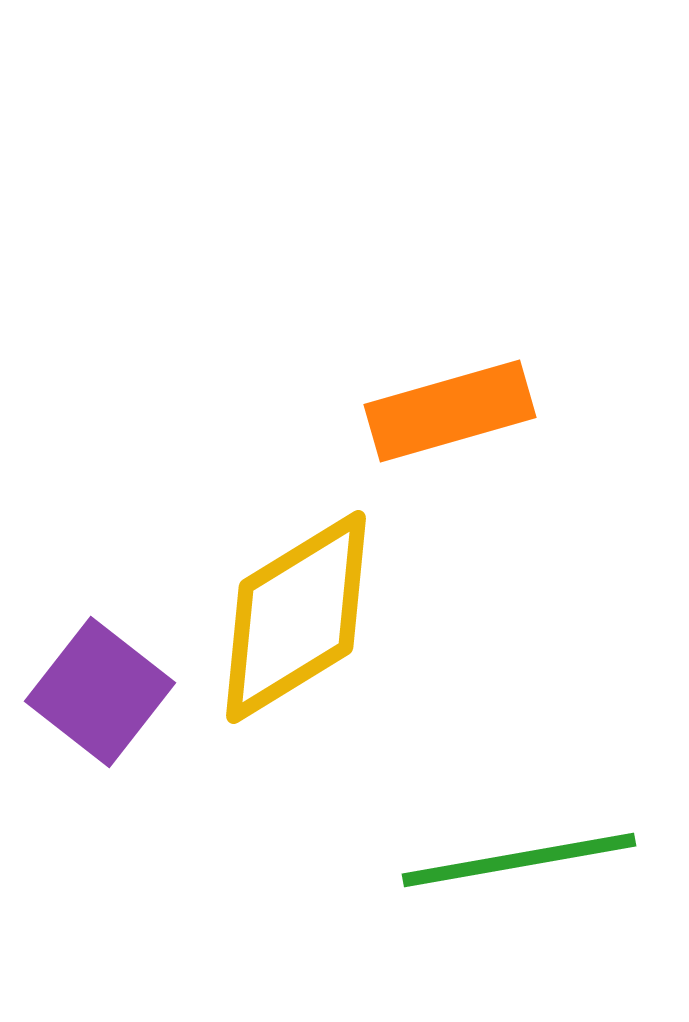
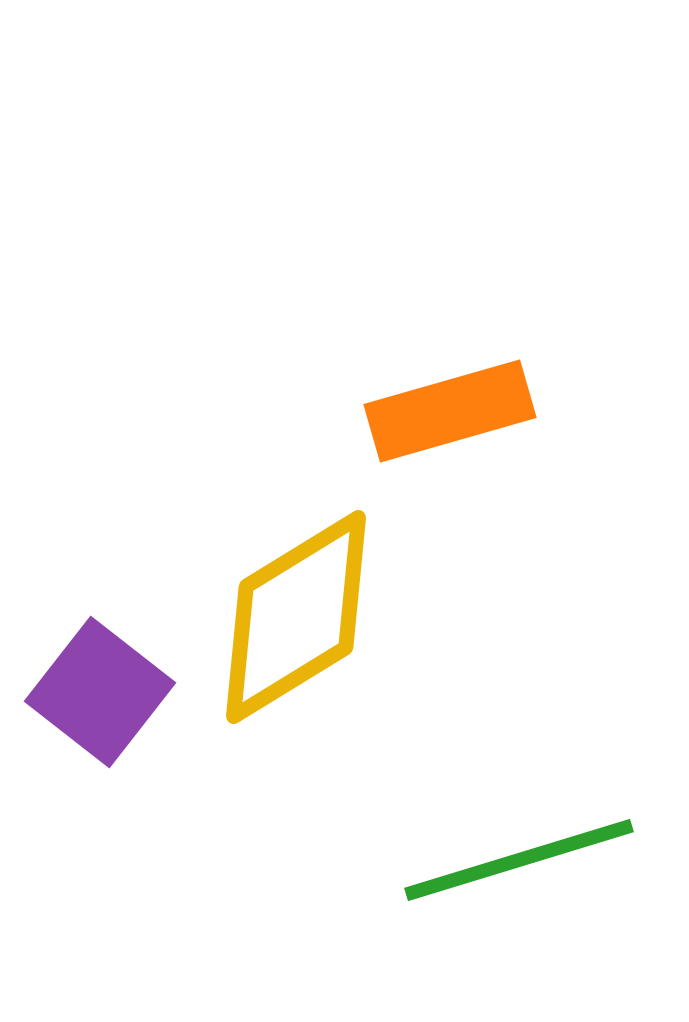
green line: rotated 7 degrees counterclockwise
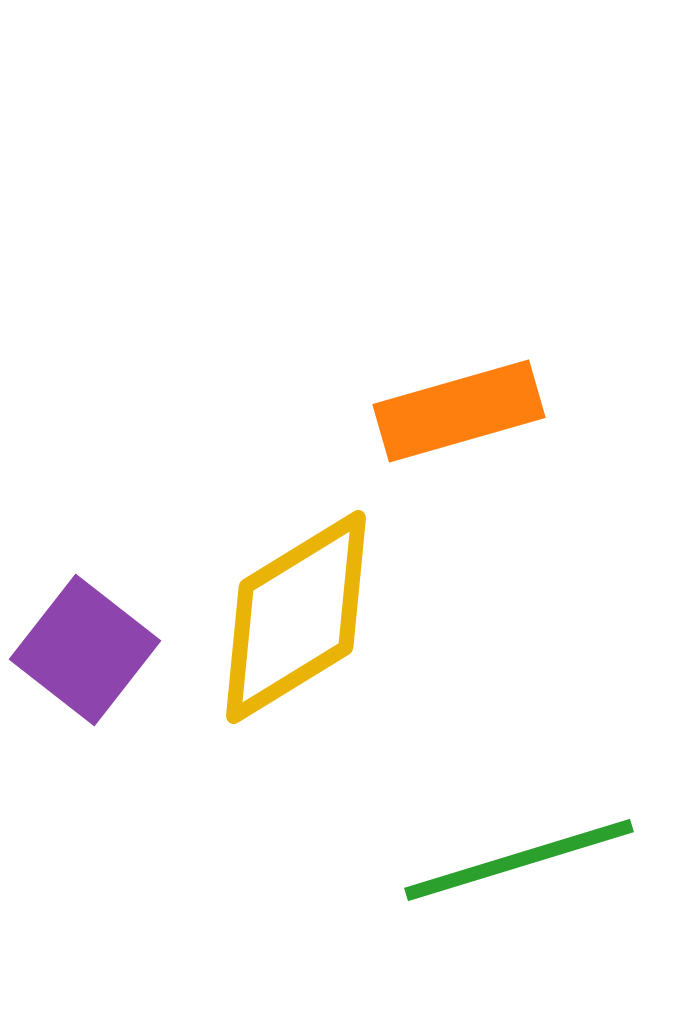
orange rectangle: moved 9 px right
purple square: moved 15 px left, 42 px up
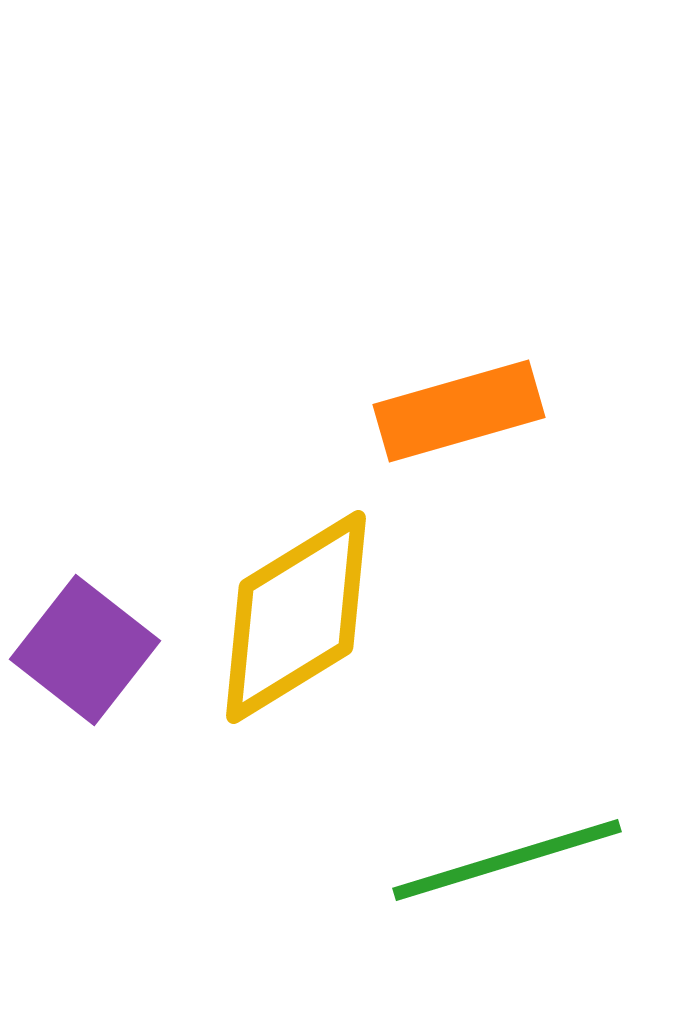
green line: moved 12 px left
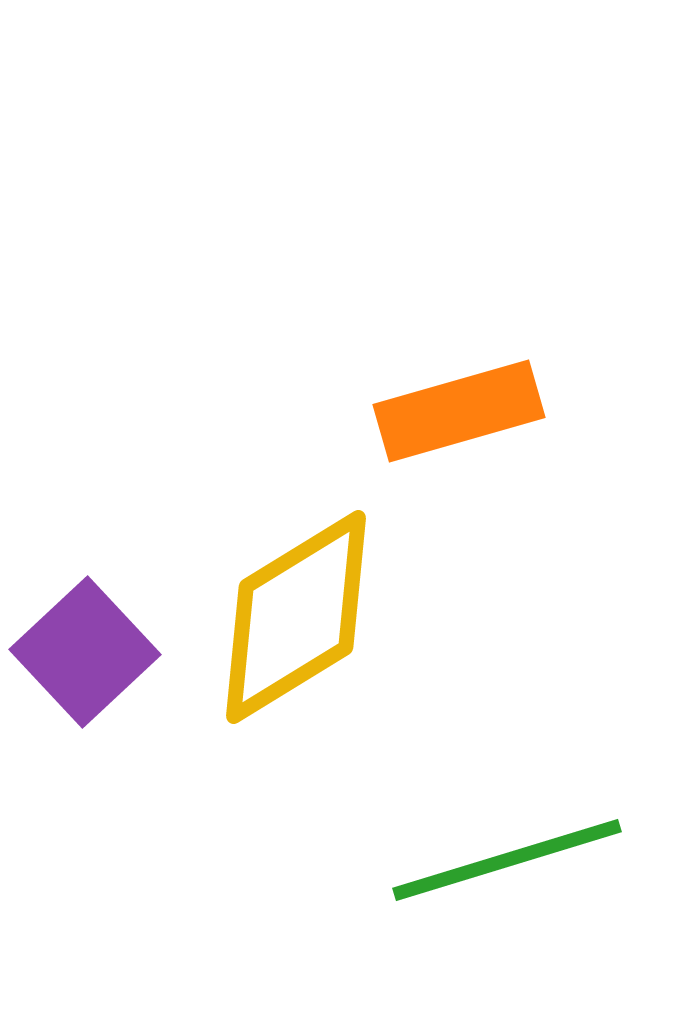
purple square: moved 2 px down; rotated 9 degrees clockwise
